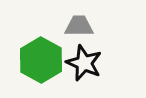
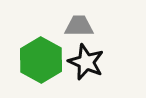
black star: moved 2 px right, 1 px up
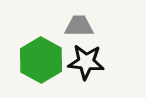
black star: rotated 18 degrees counterclockwise
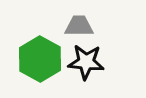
green hexagon: moved 1 px left, 1 px up
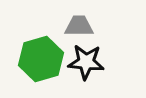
green hexagon: moved 1 px right; rotated 15 degrees clockwise
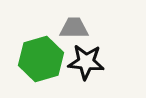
gray trapezoid: moved 5 px left, 2 px down
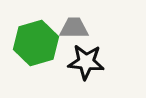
green hexagon: moved 5 px left, 16 px up
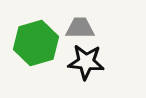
gray trapezoid: moved 6 px right
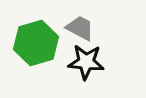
gray trapezoid: rotated 28 degrees clockwise
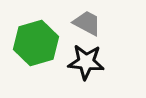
gray trapezoid: moved 7 px right, 5 px up
